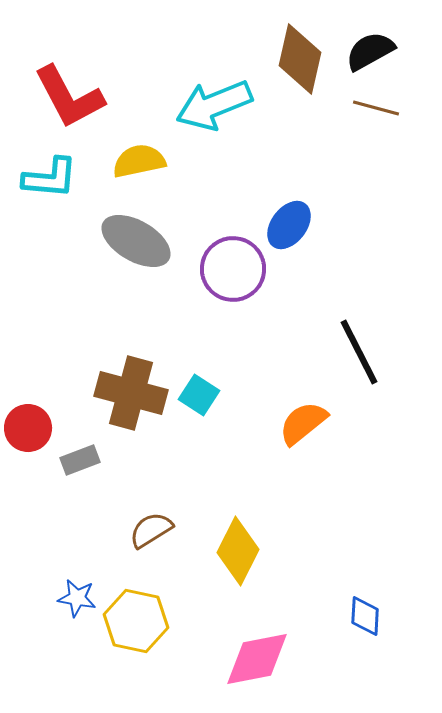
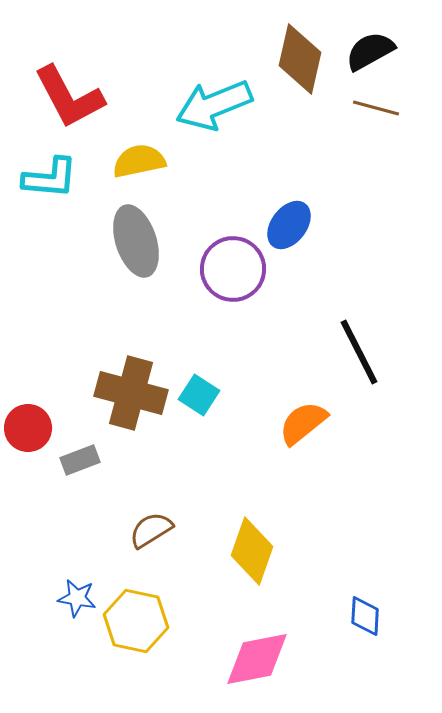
gray ellipse: rotated 42 degrees clockwise
yellow diamond: moved 14 px right; rotated 8 degrees counterclockwise
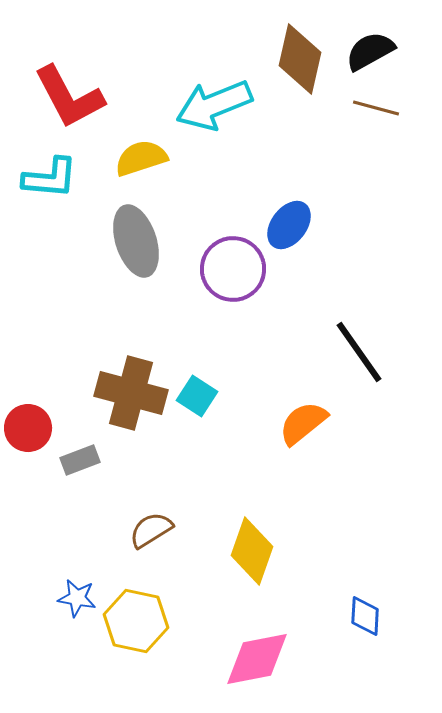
yellow semicircle: moved 2 px right, 3 px up; rotated 6 degrees counterclockwise
black line: rotated 8 degrees counterclockwise
cyan square: moved 2 px left, 1 px down
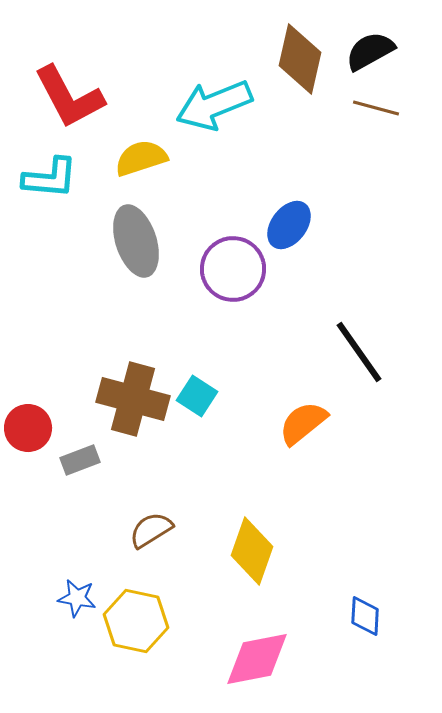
brown cross: moved 2 px right, 6 px down
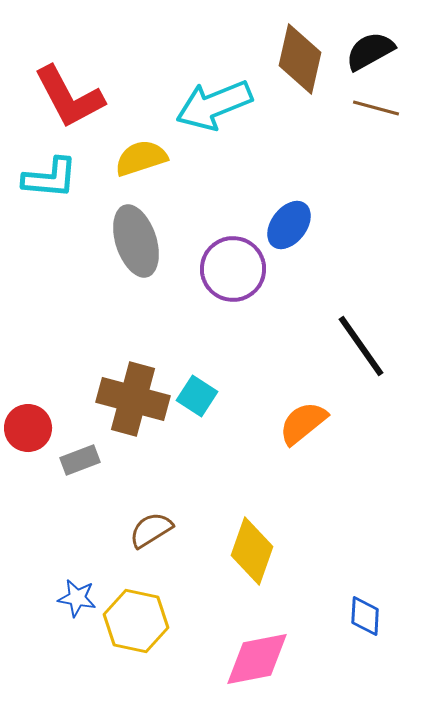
black line: moved 2 px right, 6 px up
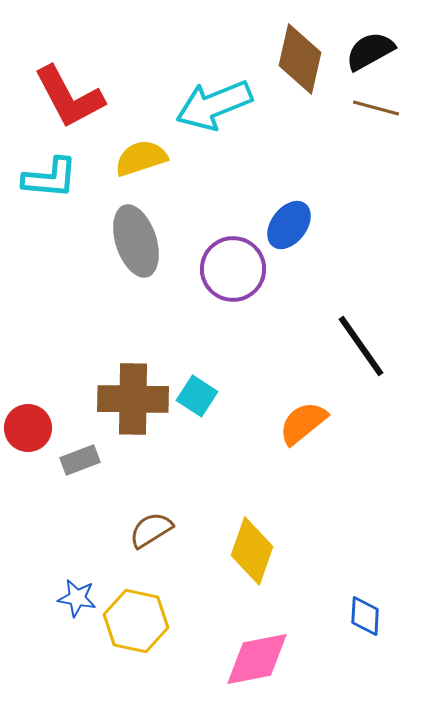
brown cross: rotated 14 degrees counterclockwise
